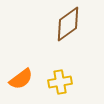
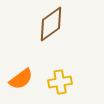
brown diamond: moved 17 px left
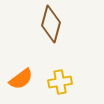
brown diamond: rotated 39 degrees counterclockwise
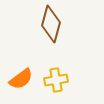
yellow cross: moved 4 px left, 2 px up
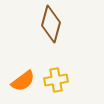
orange semicircle: moved 2 px right, 2 px down
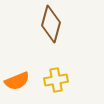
orange semicircle: moved 6 px left; rotated 15 degrees clockwise
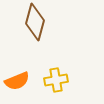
brown diamond: moved 16 px left, 2 px up
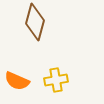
orange semicircle: rotated 45 degrees clockwise
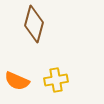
brown diamond: moved 1 px left, 2 px down
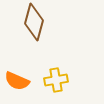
brown diamond: moved 2 px up
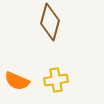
brown diamond: moved 16 px right
